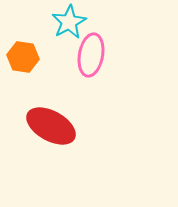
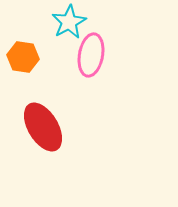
red ellipse: moved 8 px left, 1 px down; rotated 30 degrees clockwise
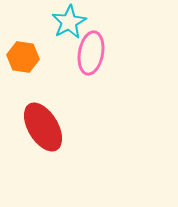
pink ellipse: moved 2 px up
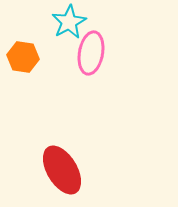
red ellipse: moved 19 px right, 43 px down
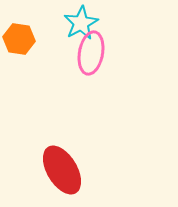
cyan star: moved 12 px right, 1 px down
orange hexagon: moved 4 px left, 18 px up
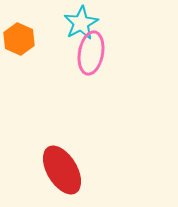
orange hexagon: rotated 16 degrees clockwise
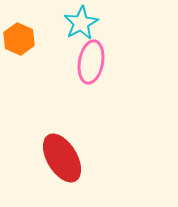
pink ellipse: moved 9 px down
red ellipse: moved 12 px up
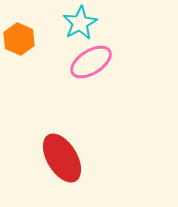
cyan star: moved 1 px left
pink ellipse: rotated 48 degrees clockwise
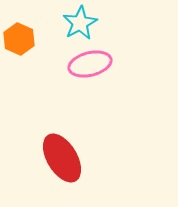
pink ellipse: moved 1 px left, 2 px down; rotated 18 degrees clockwise
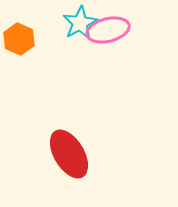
pink ellipse: moved 18 px right, 34 px up
red ellipse: moved 7 px right, 4 px up
